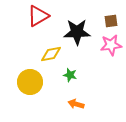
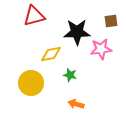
red triangle: moved 4 px left; rotated 15 degrees clockwise
pink star: moved 10 px left, 4 px down
yellow circle: moved 1 px right, 1 px down
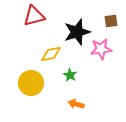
black star: rotated 16 degrees counterclockwise
green star: rotated 16 degrees clockwise
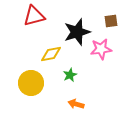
green star: rotated 16 degrees clockwise
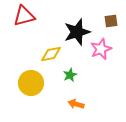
red triangle: moved 10 px left
pink star: rotated 15 degrees counterclockwise
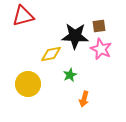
red triangle: moved 1 px left
brown square: moved 12 px left, 5 px down
black star: moved 2 px left, 4 px down; rotated 20 degrees clockwise
pink star: rotated 25 degrees counterclockwise
yellow circle: moved 3 px left, 1 px down
orange arrow: moved 8 px right, 5 px up; rotated 91 degrees counterclockwise
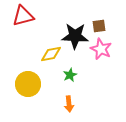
orange arrow: moved 15 px left, 5 px down; rotated 21 degrees counterclockwise
